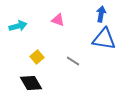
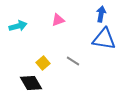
pink triangle: rotated 40 degrees counterclockwise
yellow square: moved 6 px right, 6 px down
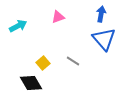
pink triangle: moved 3 px up
cyan arrow: rotated 12 degrees counterclockwise
blue triangle: rotated 40 degrees clockwise
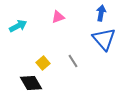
blue arrow: moved 1 px up
gray line: rotated 24 degrees clockwise
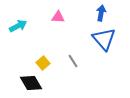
pink triangle: rotated 24 degrees clockwise
